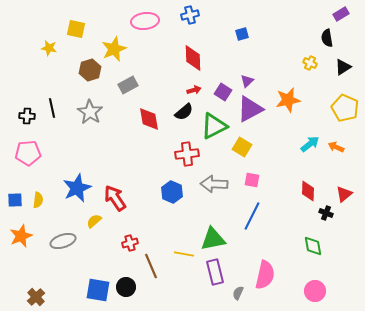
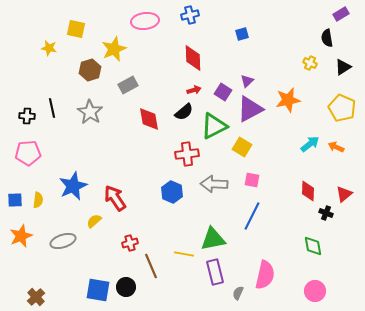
yellow pentagon at (345, 108): moved 3 px left
blue star at (77, 188): moved 4 px left, 2 px up
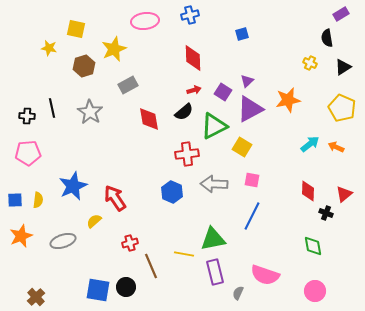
brown hexagon at (90, 70): moved 6 px left, 4 px up
pink semicircle at (265, 275): rotated 96 degrees clockwise
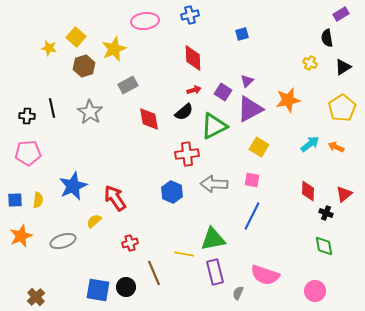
yellow square at (76, 29): moved 8 px down; rotated 30 degrees clockwise
yellow pentagon at (342, 108): rotated 16 degrees clockwise
yellow square at (242, 147): moved 17 px right
green diamond at (313, 246): moved 11 px right
brown line at (151, 266): moved 3 px right, 7 px down
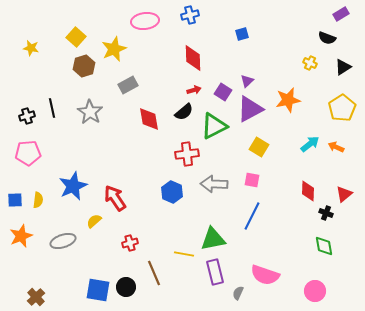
black semicircle at (327, 38): rotated 60 degrees counterclockwise
yellow star at (49, 48): moved 18 px left
black cross at (27, 116): rotated 21 degrees counterclockwise
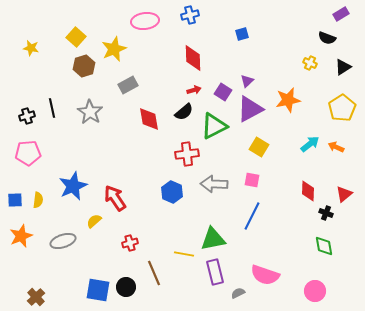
gray semicircle at (238, 293): rotated 40 degrees clockwise
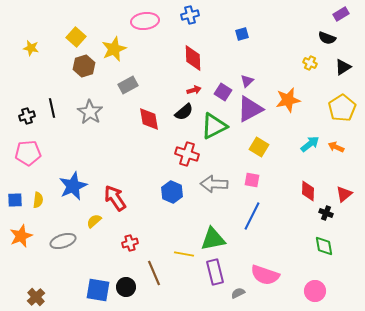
red cross at (187, 154): rotated 25 degrees clockwise
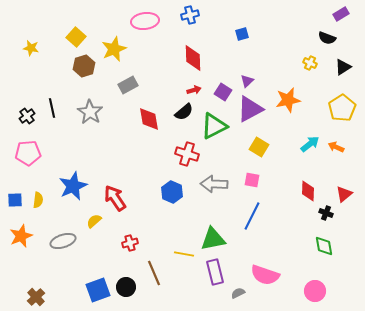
black cross at (27, 116): rotated 21 degrees counterclockwise
blue square at (98, 290): rotated 30 degrees counterclockwise
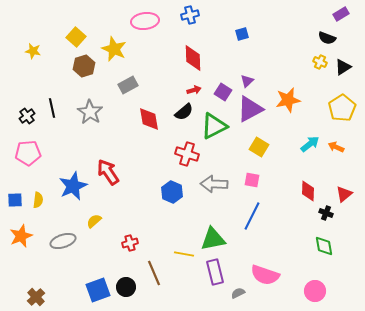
yellow star at (31, 48): moved 2 px right, 3 px down
yellow star at (114, 49): rotated 25 degrees counterclockwise
yellow cross at (310, 63): moved 10 px right, 1 px up
red arrow at (115, 198): moved 7 px left, 26 px up
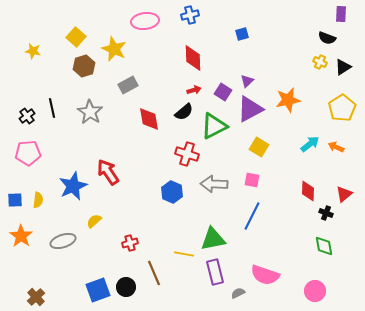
purple rectangle at (341, 14): rotated 56 degrees counterclockwise
orange star at (21, 236): rotated 15 degrees counterclockwise
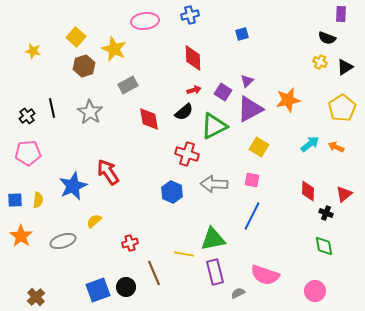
black triangle at (343, 67): moved 2 px right
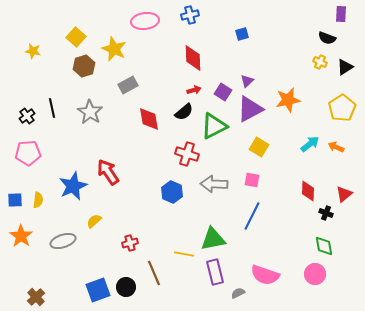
pink circle at (315, 291): moved 17 px up
